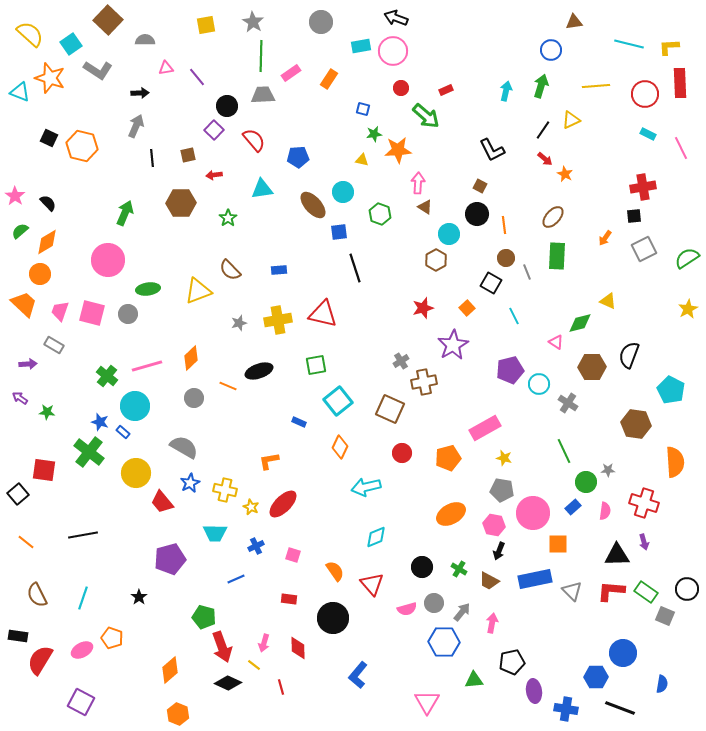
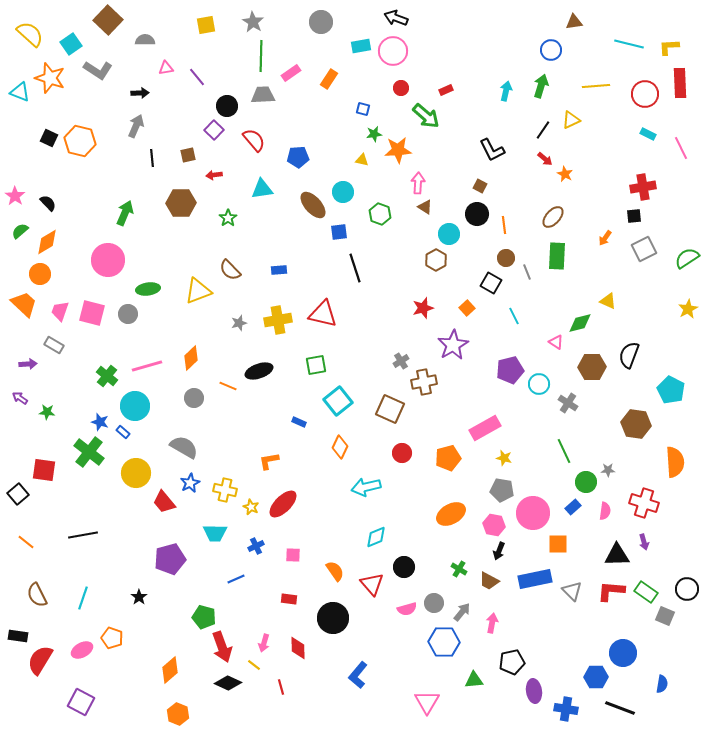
orange hexagon at (82, 146): moved 2 px left, 5 px up
red trapezoid at (162, 502): moved 2 px right
pink square at (293, 555): rotated 14 degrees counterclockwise
black circle at (422, 567): moved 18 px left
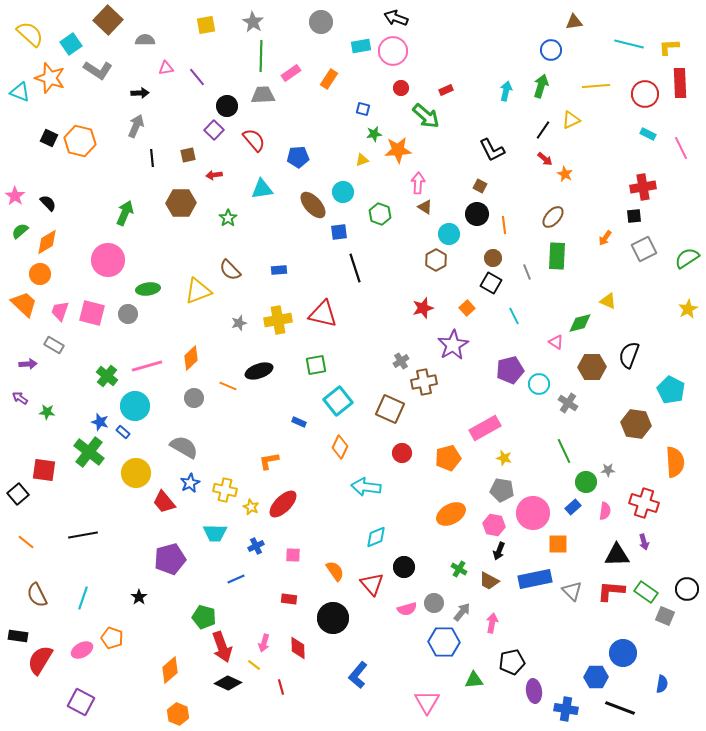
yellow triangle at (362, 160): rotated 32 degrees counterclockwise
brown circle at (506, 258): moved 13 px left
cyan arrow at (366, 487): rotated 20 degrees clockwise
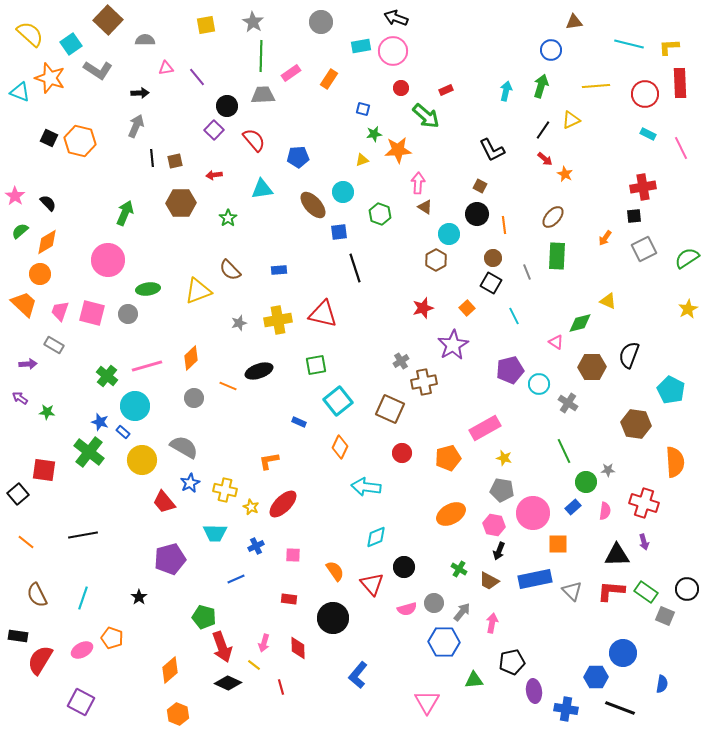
brown square at (188, 155): moved 13 px left, 6 px down
yellow circle at (136, 473): moved 6 px right, 13 px up
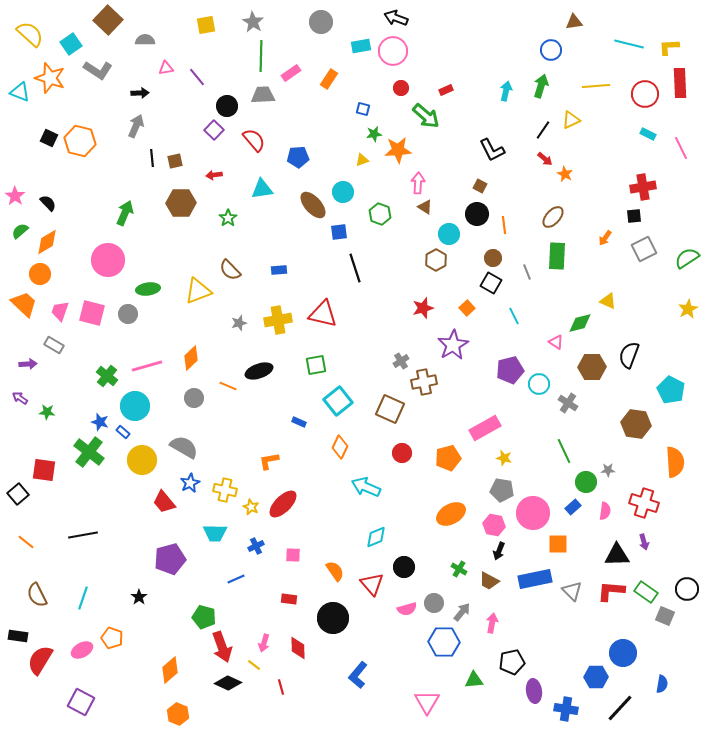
cyan arrow at (366, 487): rotated 16 degrees clockwise
black line at (620, 708): rotated 68 degrees counterclockwise
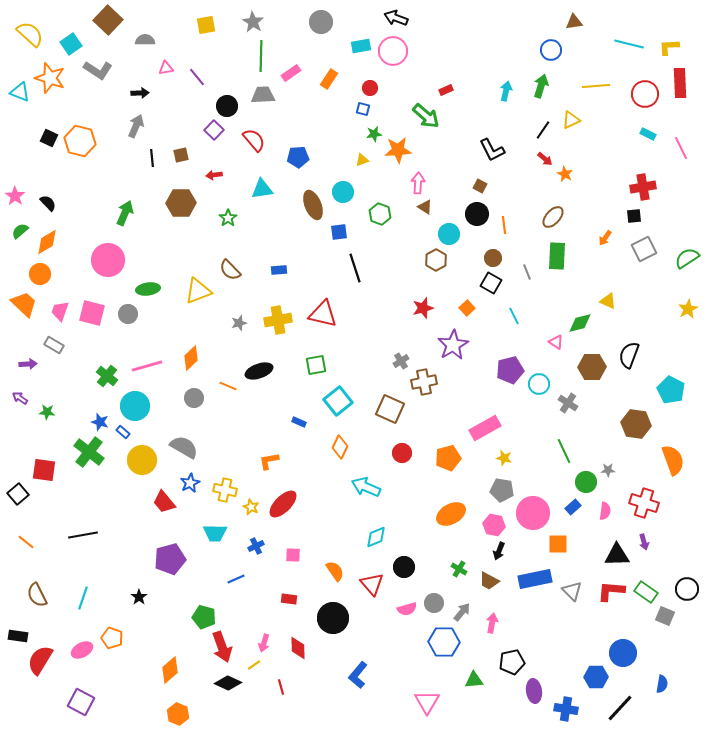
red circle at (401, 88): moved 31 px left
brown square at (175, 161): moved 6 px right, 6 px up
brown ellipse at (313, 205): rotated 20 degrees clockwise
orange semicircle at (675, 462): moved 2 px left, 2 px up; rotated 16 degrees counterclockwise
yellow line at (254, 665): rotated 72 degrees counterclockwise
